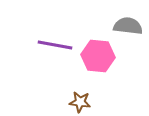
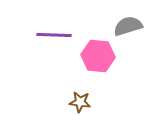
gray semicircle: rotated 24 degrees counterclockwise
purple line: moved 1 px left, 10 px up; rotated 8 degrees counterclockwise
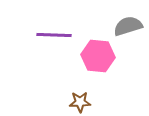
brown star: rotated 10 degrees counterclockwise
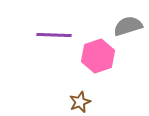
pink hexagon: rotated 24 degrees counterclockwise
brown star: rotated 20 degrees counterclockwise
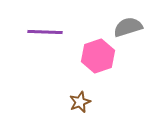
gray semicircle: moved 1 px down
purple line: moved 9 px left, 3 px up
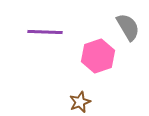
gray semicircle: rotated 76 degrees clockwise
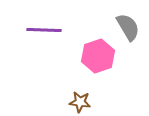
purple line: moved 1 px left, 2 px up
brown star: rotated 30 degrees clockwise
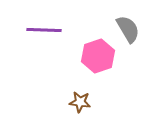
gray semicircle: moved 2 px down
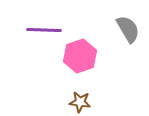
pink hexagon: moved 18 px left
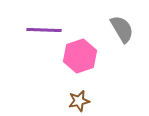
gray semicircle: moved 6 px left
brown star: moved 1 px left, 1 px up; rotated 20 degrees counterclockwise
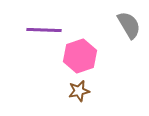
gray semicircle: moved 7 px right, 4 px up
brown star: moved 10 px up
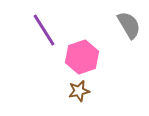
purple line: rotated 56 degrees clockwise
pink hexagon: moved 2 px right, 1 px down
